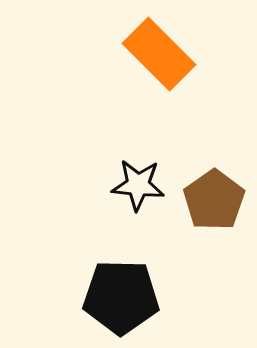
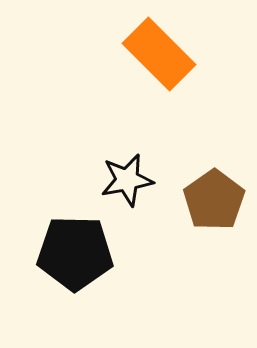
black star: moved 11 px left, 5 px up; rotated 16 degrees counterclockwise
black pentagon: moved 46 px left, 44 px up
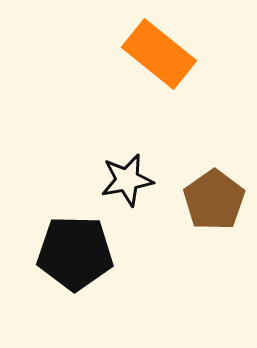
orange rectangle: rotated 6 degrees counterclockwise
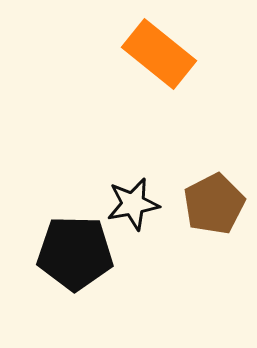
black star: moved 6 px right, 24 px down
brown pentagon: moved 4 px down; rotated 8 degrees clockwise
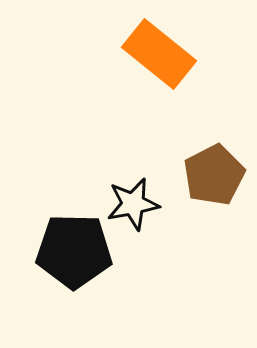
brown pentagon: moved 29 px up
black pentagon: moved 1 px left, 2 px up
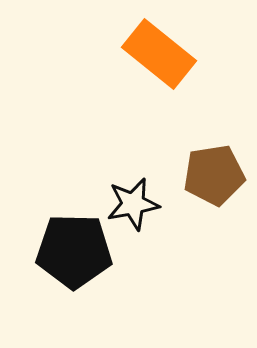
brown pentagon: rotated 18 degrees clockwise
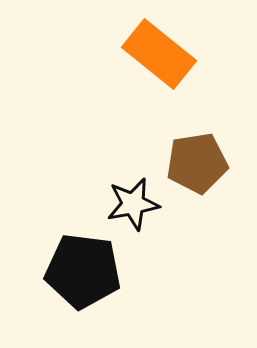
brown pentagon: moved 17 px left, 12 px up
black pentagon: moved 9 px right, 20 px down; rotated 6 degrees clockwise
